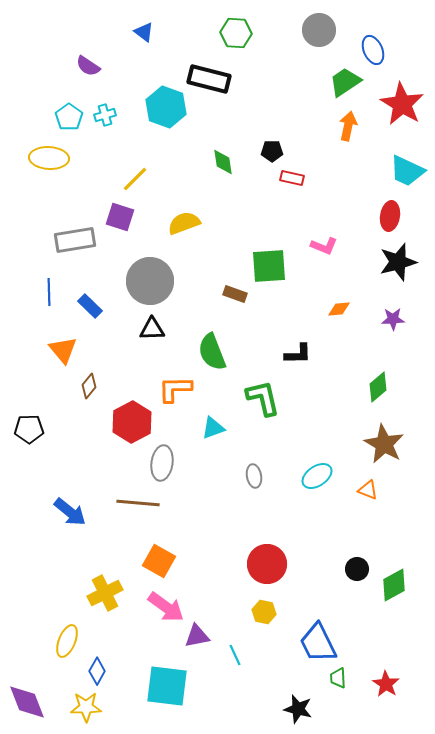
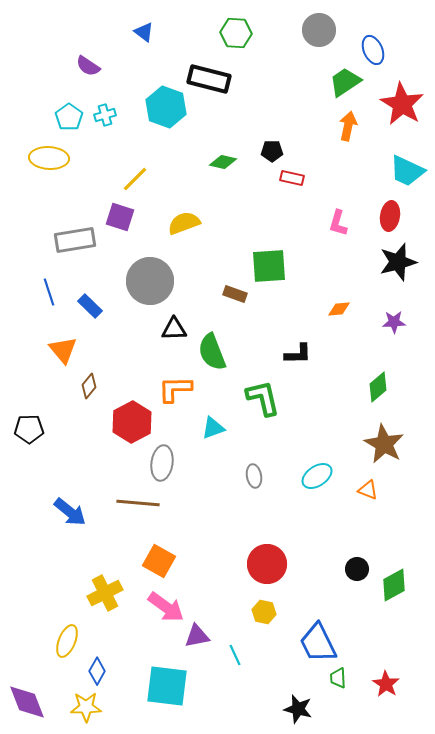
green diamond at (223, 162): rotated 68 degrees counterclockwise
pink L-shape at (324, 246): moved 14 px right, 23 px up; rotated 84 degrees clockwise
blue line at (49, 292): rotated 16 degrees counterclockwise
purple star at (393, 319): moved 1 px right, 3 px down
black triangle at (152, 329): moved 22 px right
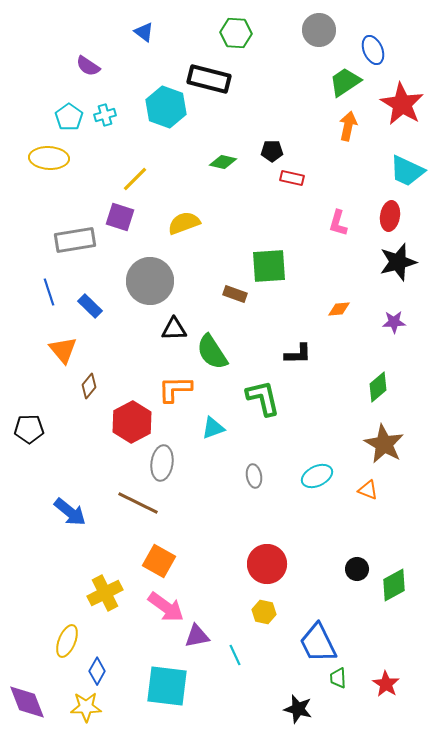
green semicircle at (212, 352): rotated 12 degrees counterclockwise
cyan ellipse at (317, 476): rotated 8 degrees clockwise
brown line at (138, 503): rotated 21 degrees clockwise
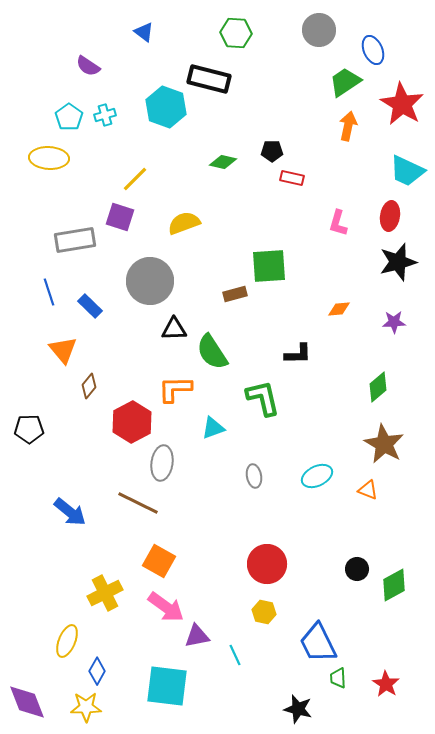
brown rectangle at (235, 294): rotated 35 degrees counterclockwise
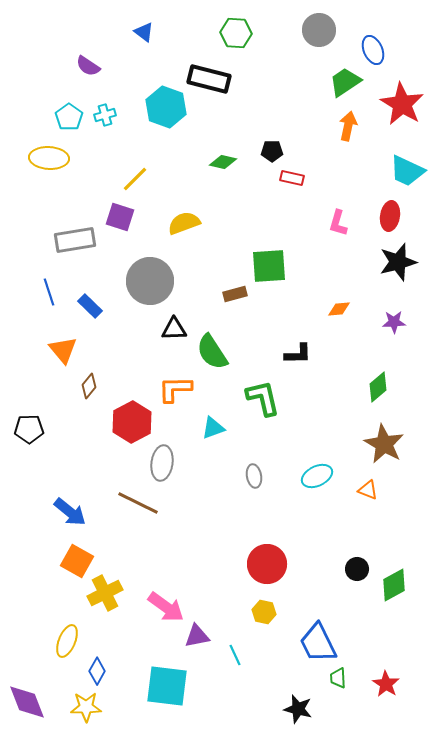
orange square at (159, 561): moved 82 px left
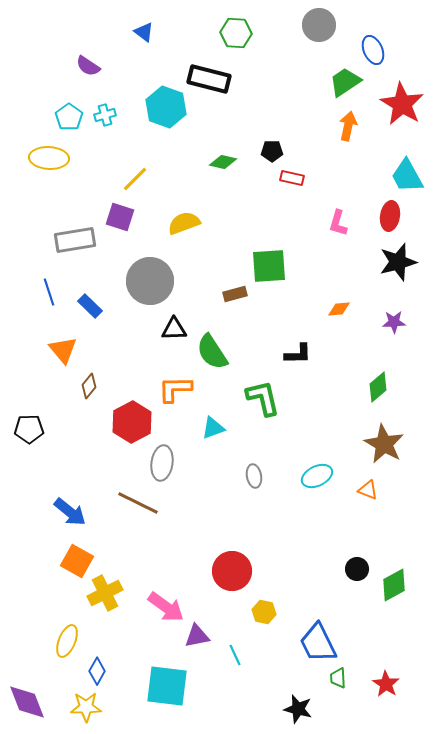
gray circle at (319, 30): moved 5 px up
cyan trapezoid at (407, 171): moved 5 px down; rotated 36 degrees clockwise
red circle at (267, 564): moved 35 px left, 7 px down
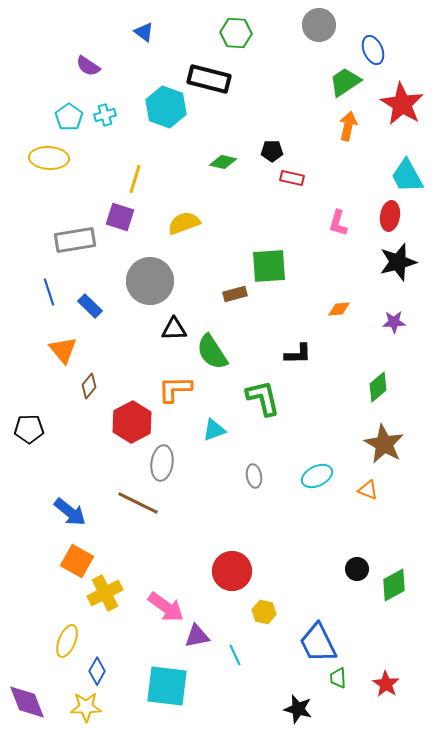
yellow line at (135, 179): rotated 28 degrees counterclockwise
cyan triangle at (213, 428): moved 1 px right, 2 px down
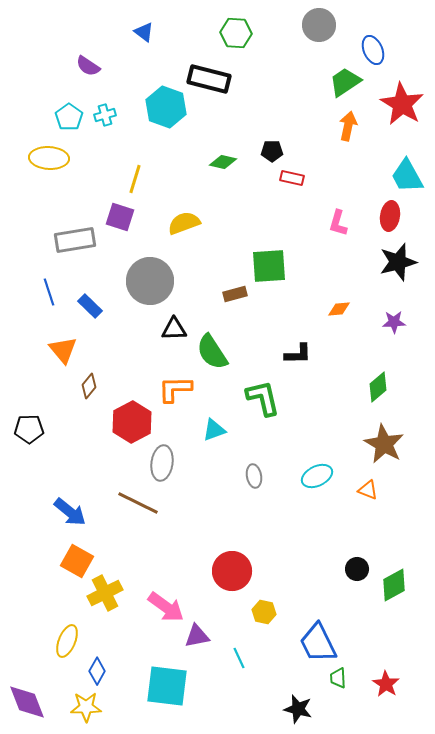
cyan line at (235, 655): moved 4 px right, 3 px down
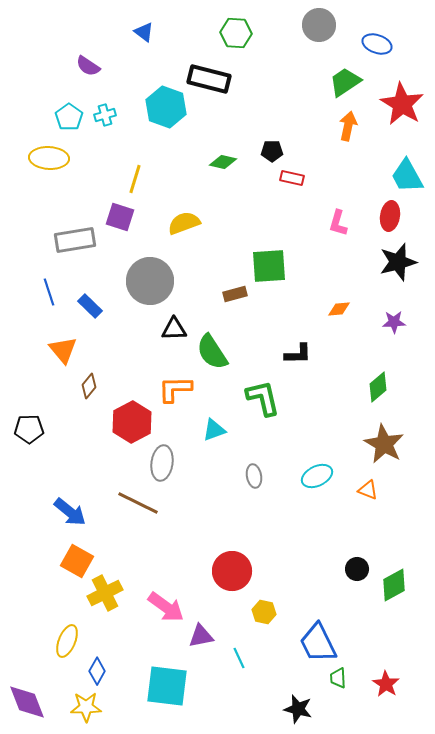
blue ellipse at (373, 50): moved 4 px right, 6 px up; rotated 48 degrees counterclockwise
purple triangle at (197, 636): moved 4 px right
